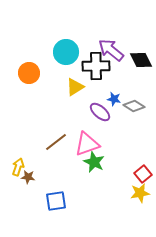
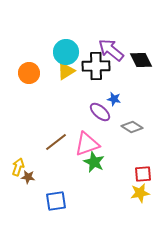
yellow triangle: moved 9 px left, 16 px up
gray diamond: moved 2 px left, 21 px down
red square: rotated 36 degrees clockwise
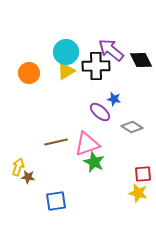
brown line: rotated 25 degrees clockwise
yellow star: moved 2 px left; rotated 24 degrees clockwise
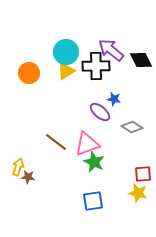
brown line: rotated 50 degrees clockwise
blue square: moved 37 px right
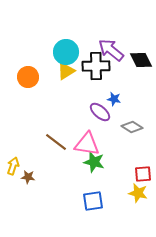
orange circle: moved 1 px left, 4 px down
pink triangle: rotated 28 degrees clockwise
green star: rotated 10 degrees counterclockwise
yellow arrow: moved 5 px left, 1 px up
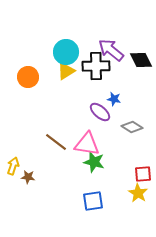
yellow star: rotated 18 degrees clockwise
